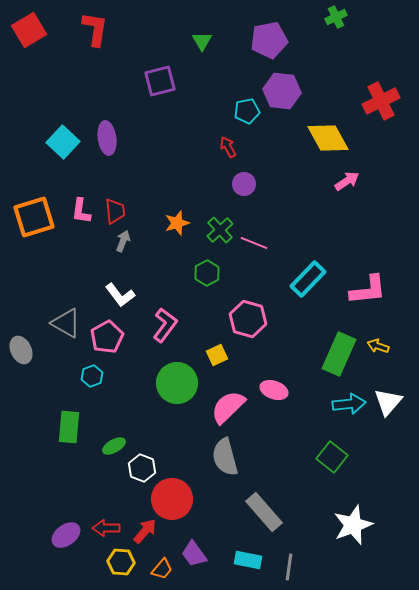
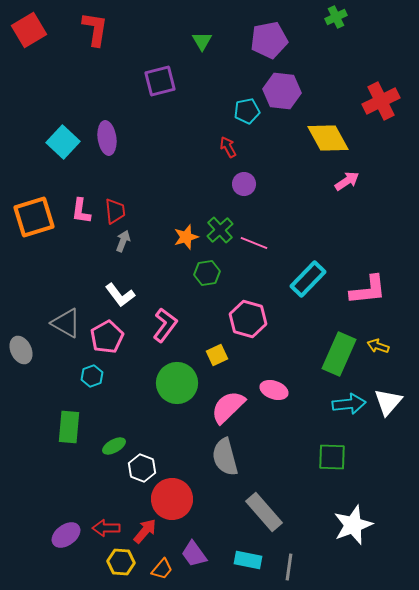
orange star at (177, 223): moved 9 px right, 14 px down
green hexagon at (207, 273): rotated 20 degrees clockwise
green square at (332, 457): rotated 36 degrees counterclockwise
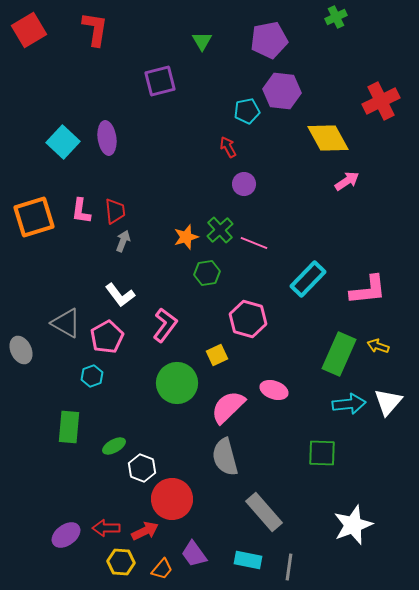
green square at (332, 457): moved 10 px left, 4 px up
red arrow at (145, 531): rotated 24 degrees clockwise
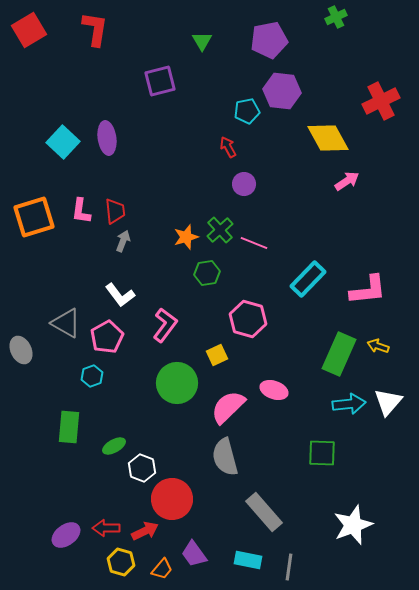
yellow hexagon at (121, 562): rotated 12 degrees clockwise
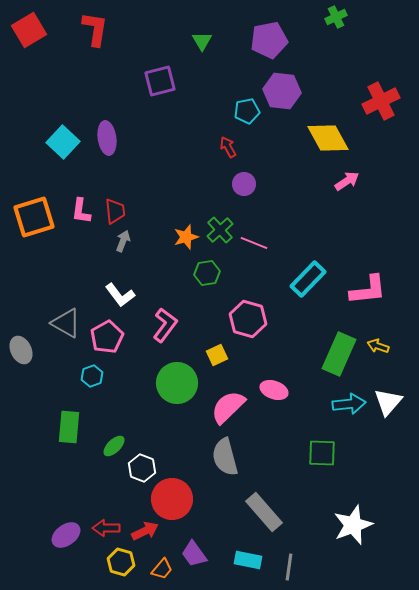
green ellipse at (114, 446): rotated 15 degrees counterclockwise
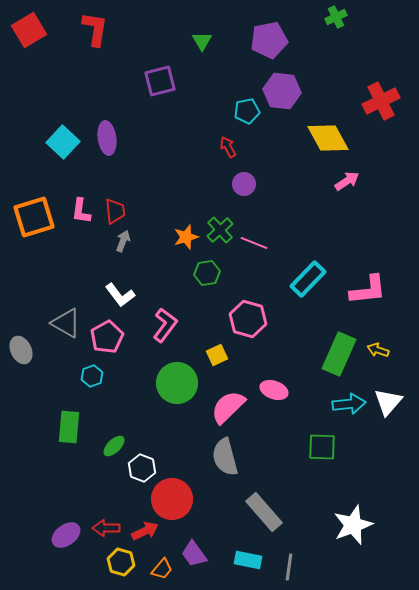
yellow arrow at (378, 346): moved 4 px down
green square at (322, 453): moved 6 px up
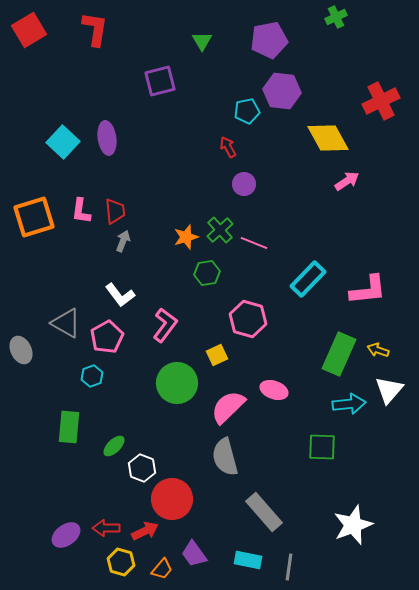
white triangle at (388, 402): moved 1 px right, 12 px up
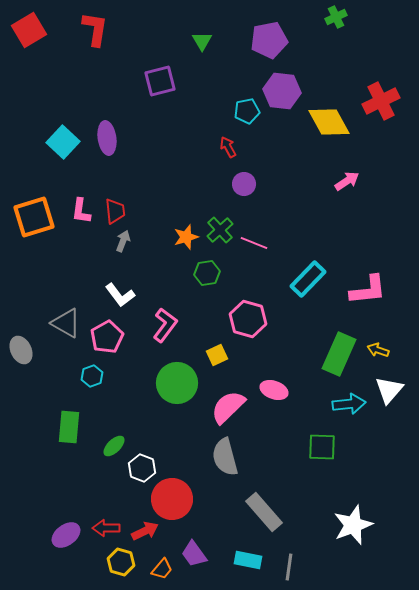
yellow diamond at (328, 138): moved 1 px right, 16 px up
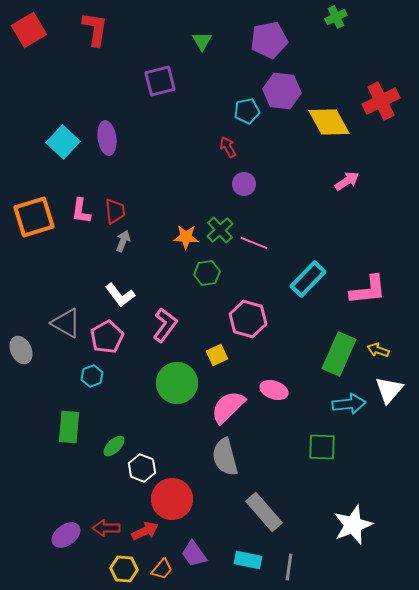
orange star at (186, 237): rotated 20 degrees clockwise
yellow hexagon at (121, 562): moved 3 px right, 7 px down; rotated 12 degrees counterclockwise
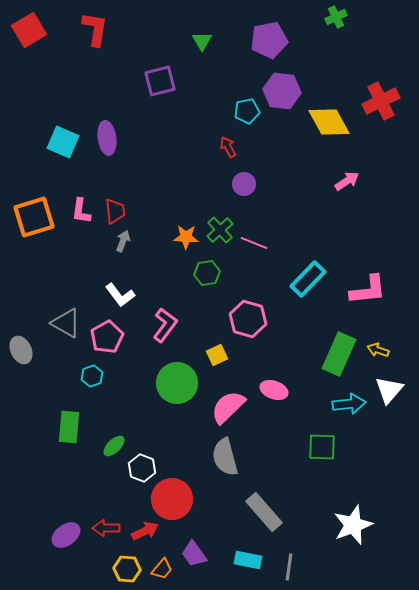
cyan square at (63, 142): rotated 20 degrees counterclockwise
yellow hexagon at (124, 569): moved 3 px right
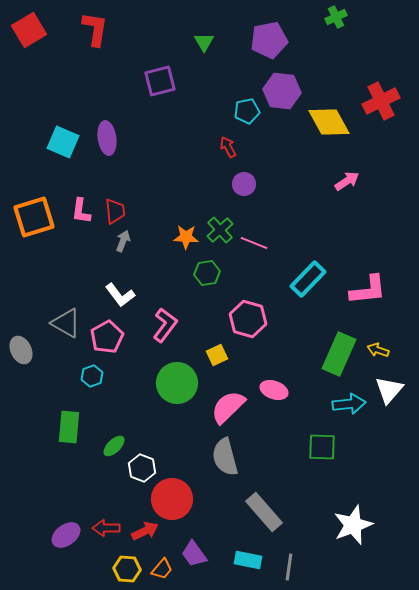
green triangle at (202, 41): moved 2 px right, 1 px down
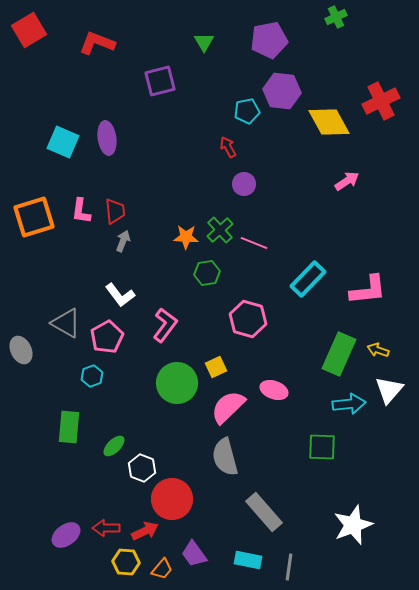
red L-shape at (95, 29): moved 2 px right, 14 px down; rotated 78 degrees counterclockwise
yellow square at (217, 355): moved 1 px left, 12 px down
yellow hexagon at (127, 569): moved 1 px left, 7 px up
